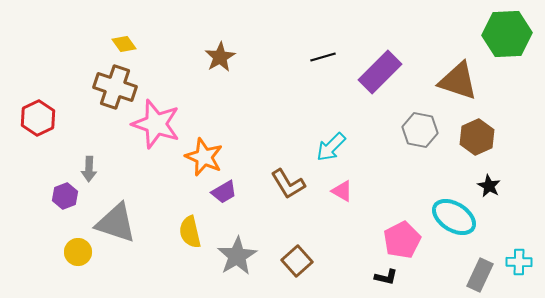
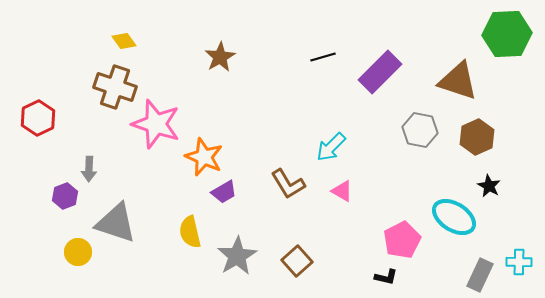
yellow diamond: moved 3 px up
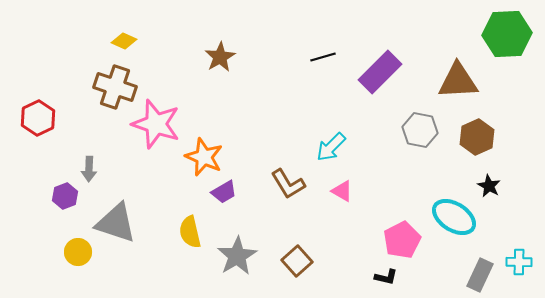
yellow diamond: rotated 30 degrees counterclockwise
brown triangle: rotated 21 degrees counterclockwise
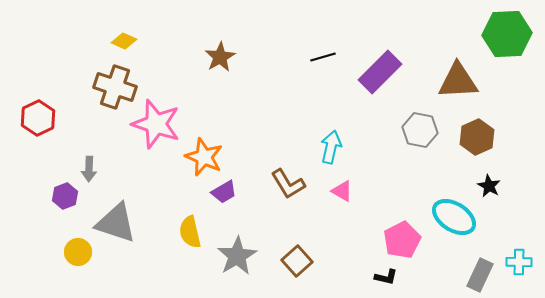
cyan arrow: rotated 148 degrees clockwise
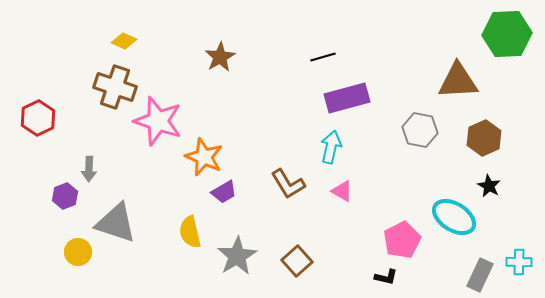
purple rectangle: moved 33 px left, 26 px down; rotated 30 degrees clockwise
pink star: moved 2 px right, 3 px up
brown hexagon: moved 7 px right, 1 px down
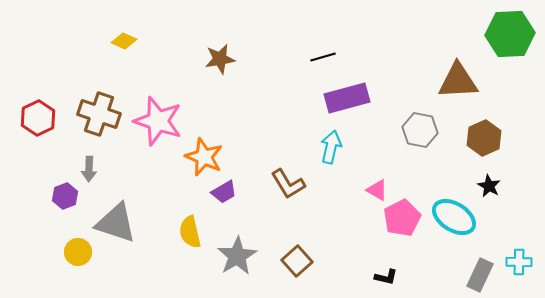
green hexagon: moved 3 px right
brown star: moved 2 px down; rotated 20 degrees clockwise
brown cross: moved 16 px left, 27 px down
pink triangle: moved 35 px right, 1 px up
pink pentagon: moved 22 px up
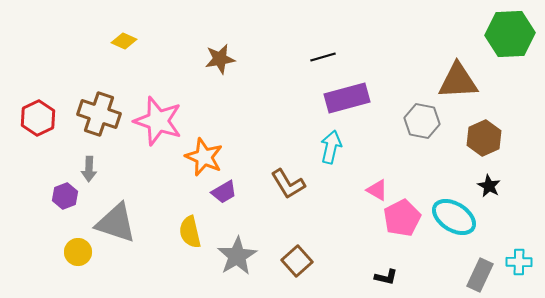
gray hexagon: moved 2 px right, 9 px up
